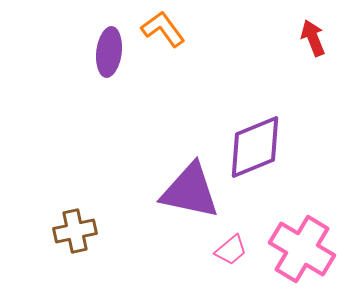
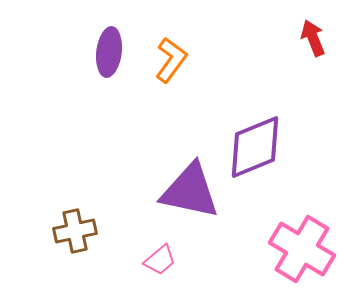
orange L-shape: moved 8 px right, 31 px down; rotated 72 degrees clockwise
pink trapezoid: moved 71 px left, 10 px down
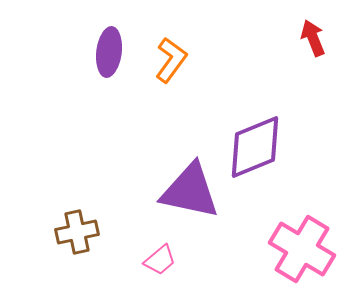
brown cross: moved 2 px right, 1 px down
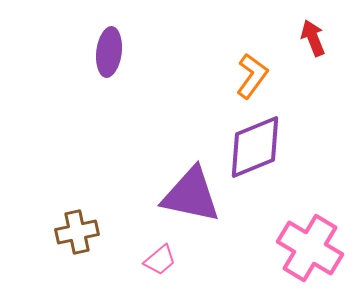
orange L-shape: moved 81 px right, 16 px down
purple triangle: moved 1 px right, 4 px down
pink cross: moved 8 px right, 1 px up
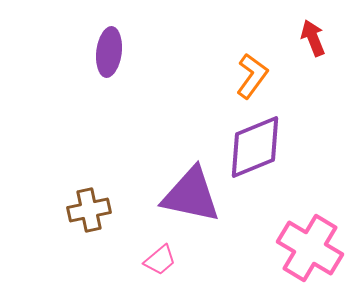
brown cross: moved 12 px right, 22 px up
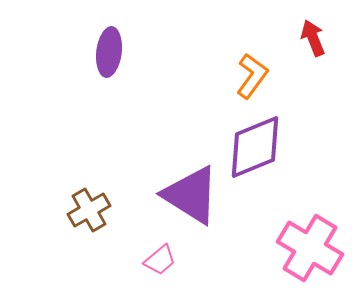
purple triangle: rotated 20 degrees clockwise
brown cross: rotated 18 degrees counterclockwise
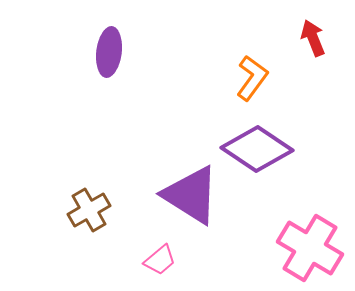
orange L-shape: moved 2 px down
purple diamond: moved 2 px right, 2 px down; rotated 56 degrees clockwise
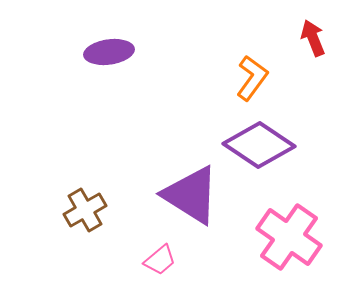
purple ellipse: rotated 75 degrees clockwise
purple diamond: moved 2 px right, 4 px up
brown cross: moved 4 px left
pink cross: moved 21 px left, 11 px up; rotated 4 degrees clockwise
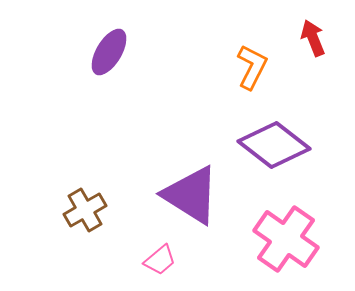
purple ellipse: rotated 51 degrees counterclockwise
orange L-shape: moved 11 px up; rotated 9 degrees counterclockwise
purple diamond: moved 15 px right; rotated 4 degrees clockwise
pink cross: moved 3 px left, 2 px down
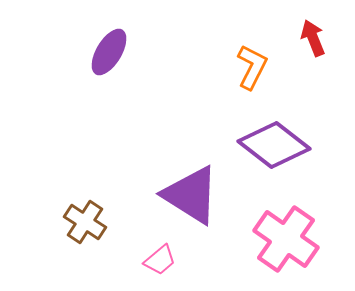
brown cross: moved 12 px down; rotated 27 degrees counterclockwise
